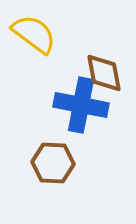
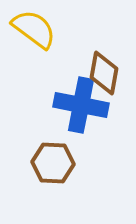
yellow semicircle: moved 5 px up
brown diamond: rotated 21 degrees clockwise
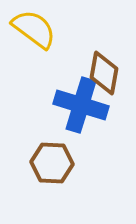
blue cross: rotated 6 degrees clockwise
brown hexagon: moved 1 px left
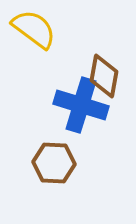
brown diamond: moved 3 px down
brown hexagon: moved 2 px right
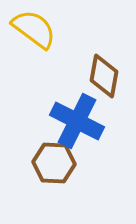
blue cross: moved 4 px left, 16 px down; rotated 10 degrees clockwise
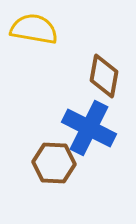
yellow semicircle: rotated 27 degrees counterclockwise
blue cross: moved 12 px right, 7 px down
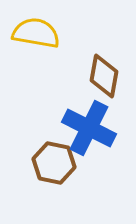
yellow semicircle: moved 2 px right, 4 px down
brown hexagon: rotated 9 degrees clockwise
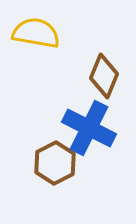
brown diamond: rotated 12 degrees clockwise
brown hexagon: moved 1 px right; rotated 21 degrees clockwise
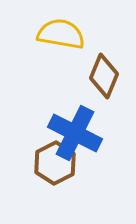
yellow semicircle: moved 25 px right, 1 px down
blue cross: moved 14 px left, 5 px down
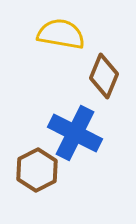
brown hexagon: moved 18 px left, 7 px down
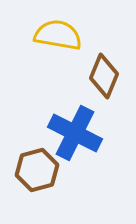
yellow semicircle: moved 3 px left, 1 px down
brown hexagon: rotated 12 degrees clockwise
